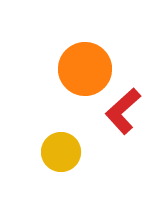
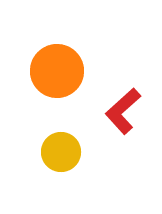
orange circle: moved 28 px left, 2 px down
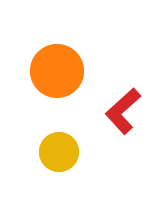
yellow circle: moved 2 px left
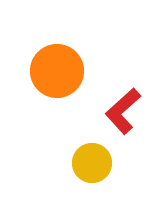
yellow circle: moved 33 px right, 11 px down
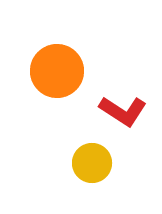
red L-shape: rotated 105 degrees counterclockwise
